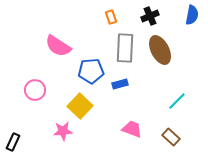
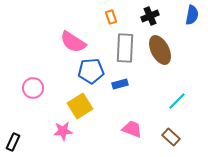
pink semicircle: moved 15 px right, 4 px up
pink circle: moved 2 px left, 2 px up
yellow square: rotated 15 degrees clockwise
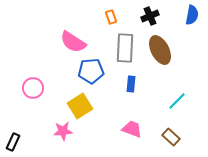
blue rectangle: moved 11 px right; rotated 70 degrees counterclockwise
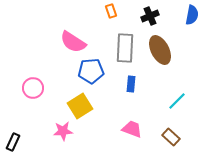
orange rectangle: moved 6 px up
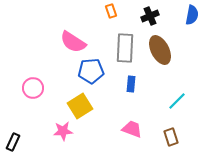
brown rectangle: rotated 30 degrees clockwise
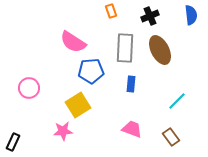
blue semicircle: moved 1 px left; rotated 18 degrees counterclockwise
pink circle: moved 4 px left
yellow square: moved 2 px left, 1 px up
brown rectangle: rotated 18 degrees counterclockwise
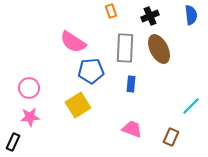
brown ellipse: moved 1 px left, 1 px up
cyan line: moved 14 px right, 5 px down
pink star: moved 33 px left, 14 px up
brown rectangle: rotated 60 degrees clockwise
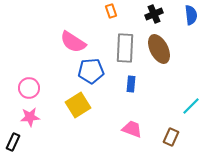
black cross: moved 4 px right, 2 px up
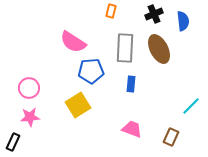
orange rectangle: rotated 32 degrees clockwise
blue semicircle: moved 8 px left, 6 px down
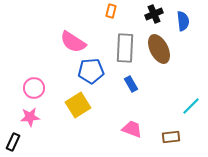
blue rectangle: rotated 35 degrees counterclockwise
pink circle: moved 5 px right
brown rectangle: rotated 60 degrees clockwise
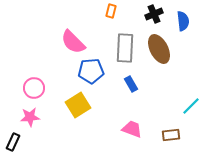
pink semicircle: rotated 12 degrees clockwise
brown rectangle: moved 2 px up
